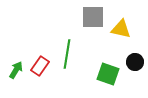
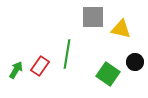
green square: rotated 15 degrees clockwise
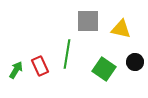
gray square: moved 5 px left, 4 px down
red rectangle: rotated 60 degrees counterclockwise
green square: moved 4 px left, 5 px up
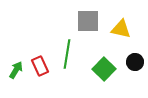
green square: rotated 10 degrees clockwise
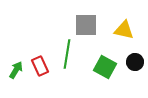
gray square: moved 2 px left, 4 px down
yellow triangle: moved 3 px right, 1 px down
green square: moved 1 px right, 2 px up; rotated 15 degrees counterclockwise
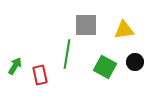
yellow triangle: rotated 20 degrees counterclockwise
red rectangle: moved 9 px down; rotated 12 degrees clockwise
green arrow: moved 1 px left, 4 px up
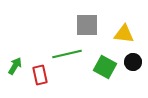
gray square: moved 1 px right
yellow triangle: moved 4 px down; rotated 15 degrees clockwise
green line: rotated 68 degrees clockwise
black circle: moved 2 px left
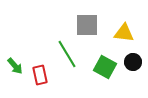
yellow triangle: moved 1 px up
green line: rotated 72 degrees clockwise
green arrow: rotated 108 degrees clockwise
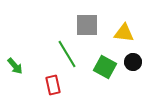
red rectangle: moved 13 px right, 10 px down
